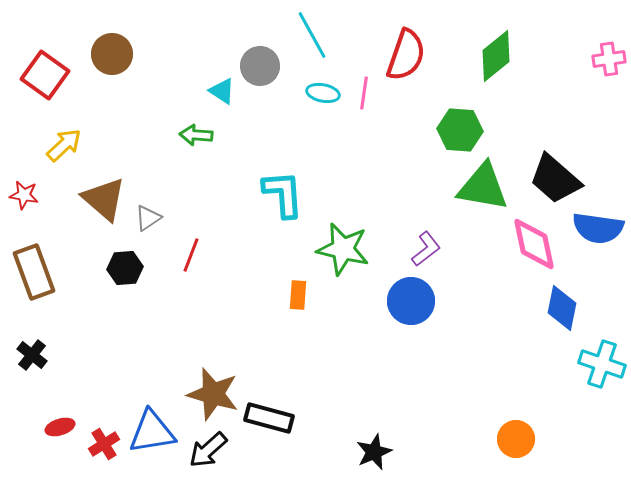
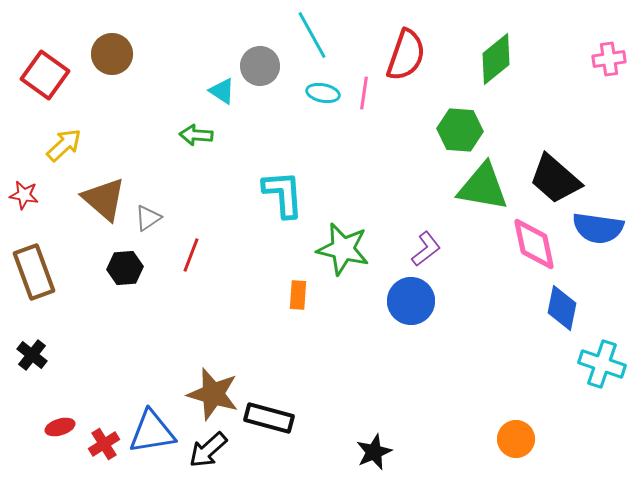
green diamond: moved 3 px down
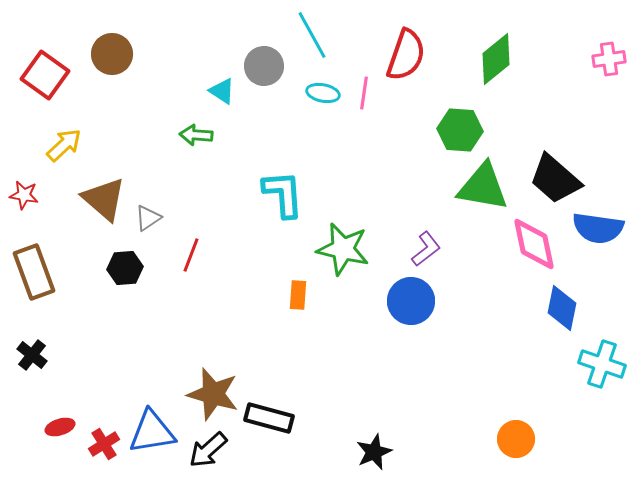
gray circle: moved 4 px right
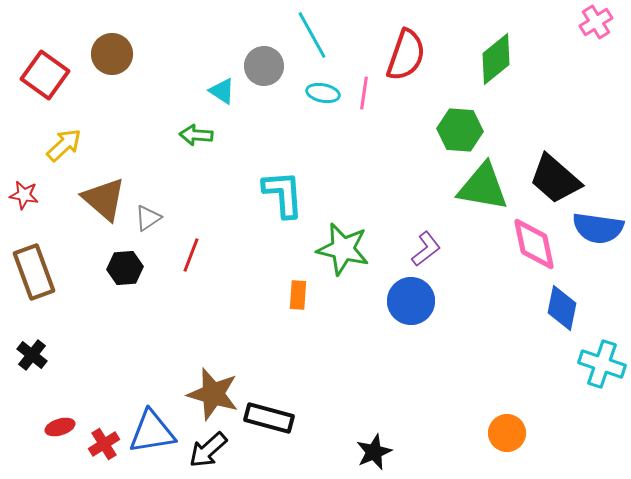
pink cross: moved 13 px left, 37 px up; rotated 24 degrees counterclockwise
orange circle: moved 9 px left, 6 px up
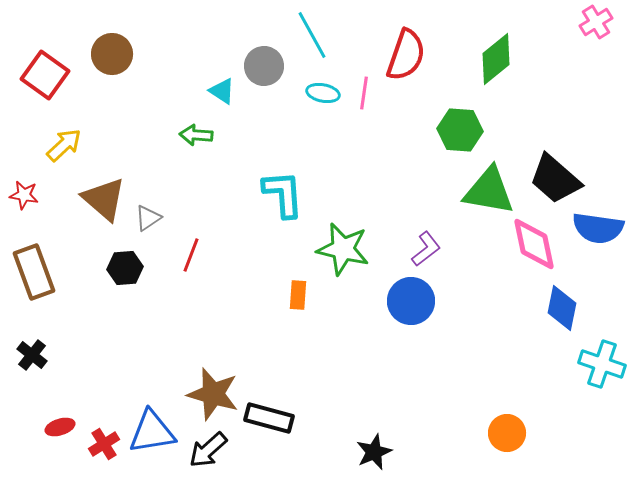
green triangle: moved 6 px right, 4 px down
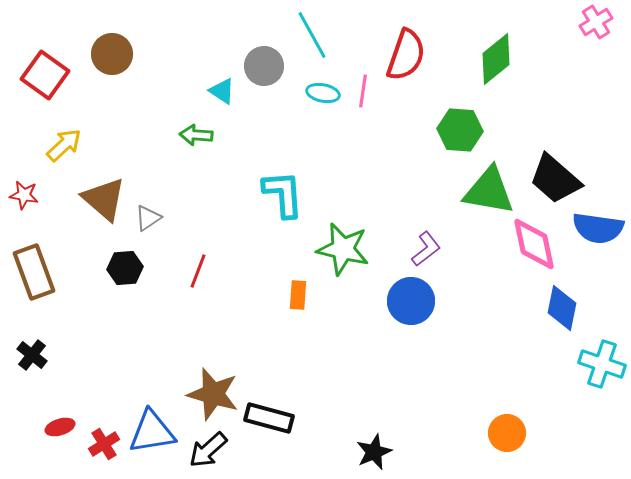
pink line: moved 1 px left, 2 px up
red line: moved 7 px right, 16 px down
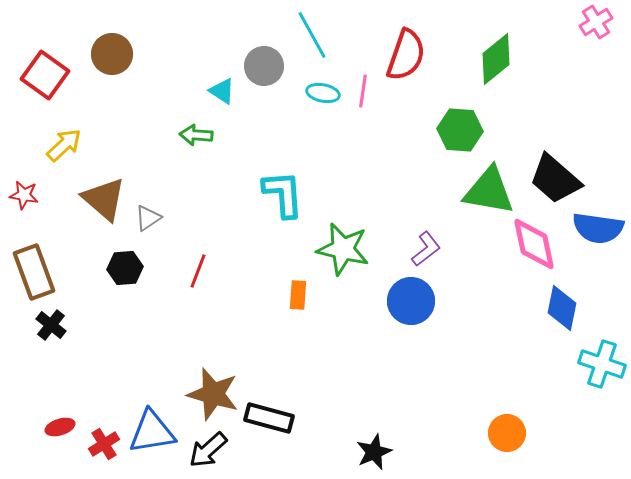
black cross: moved 19 px right, 30 px up
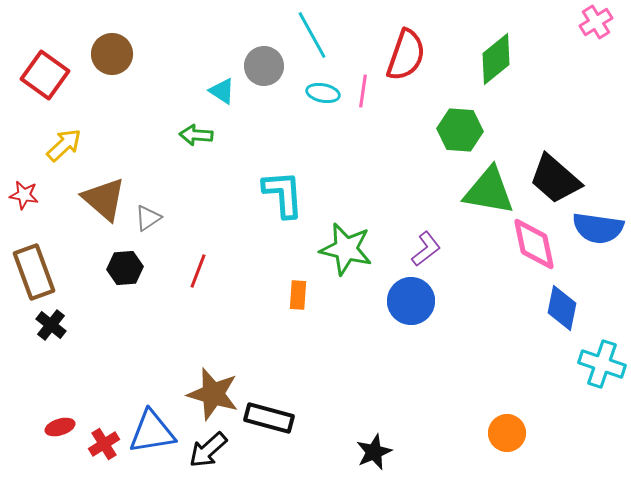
green star: moved 3 px right
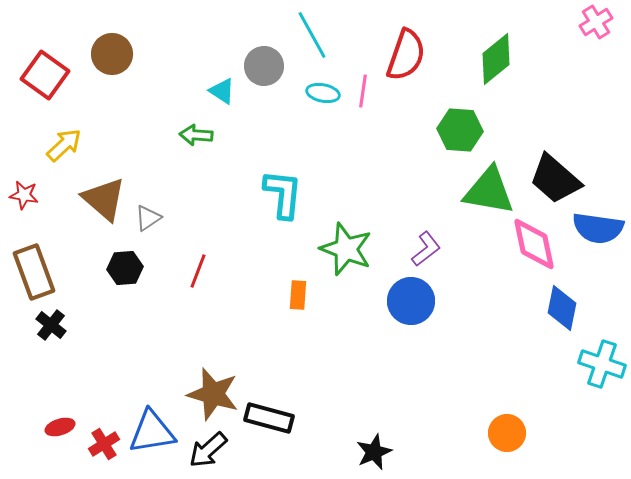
cyan L-shape: rotated 10 degrees clockwise
green star: rotated 8 degrees clockwise
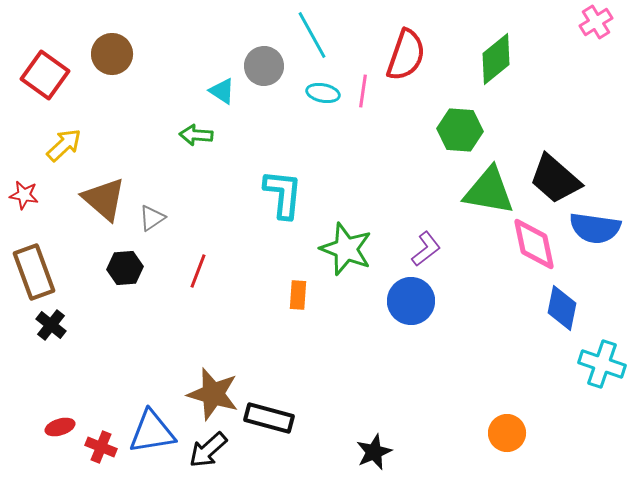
gray triangle: moved 4 px right
blue semicircle: moved 3 px left
red cross: moved 3 px left, 3 px down; rotated 36 degrees counterclockwise
